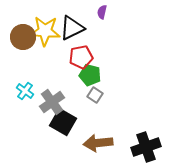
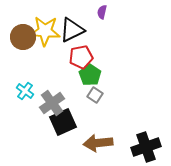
black triangle: moved 2 px down
green pentagon: rotated 20 degrees clockwise
gray cross: moved 1 px down
black square: rotated 36 degrees clockwise
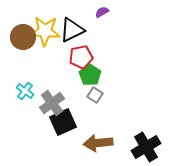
purple semicircle: rotated 48 degrees clockwise
black cross: rotated 12 degrees counterclockwise
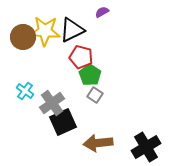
red pentagon: rotated 25 degrees clockwise
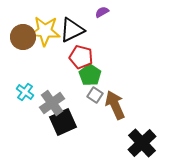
cyan cross: moved 1 px down
brown arrow: moved 17 px right, 38 px up; rotated 72 degrees clockwise
black cross: moved 4 px left, 4 px up; rotated 12 degrees counterclockwise
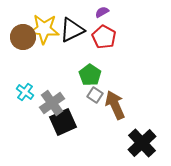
yellow star: moved 1 px left, 2 px up
red pentagon: moved 23 px right, 20 px up; rotated 15 degrees clockwise
